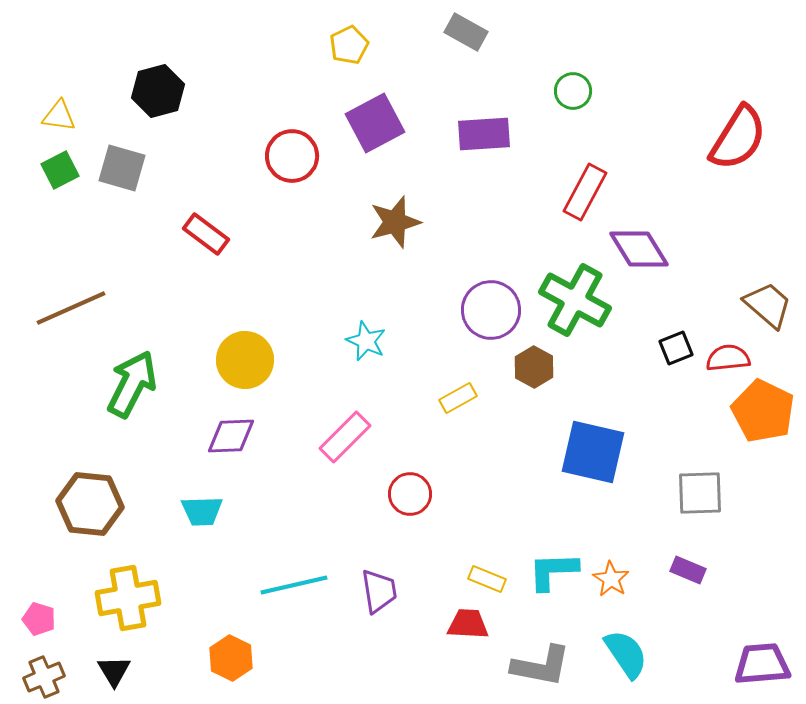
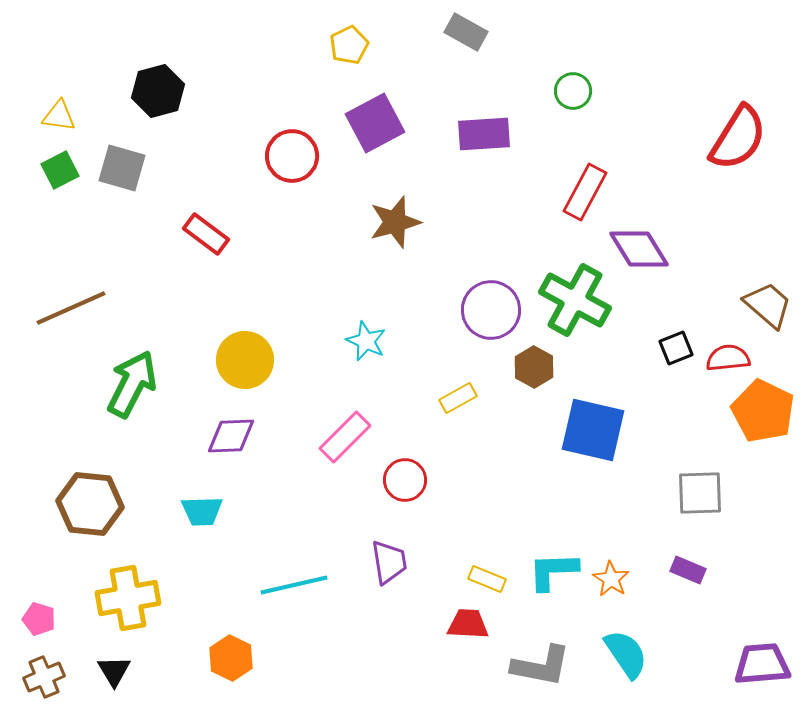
blue square at (593, 452): moved 22 px up
red circle at (410, 494): moved 5 px left, 14 px up
purple trapezoid at (379, 591): moved 10 px right, 29 px up
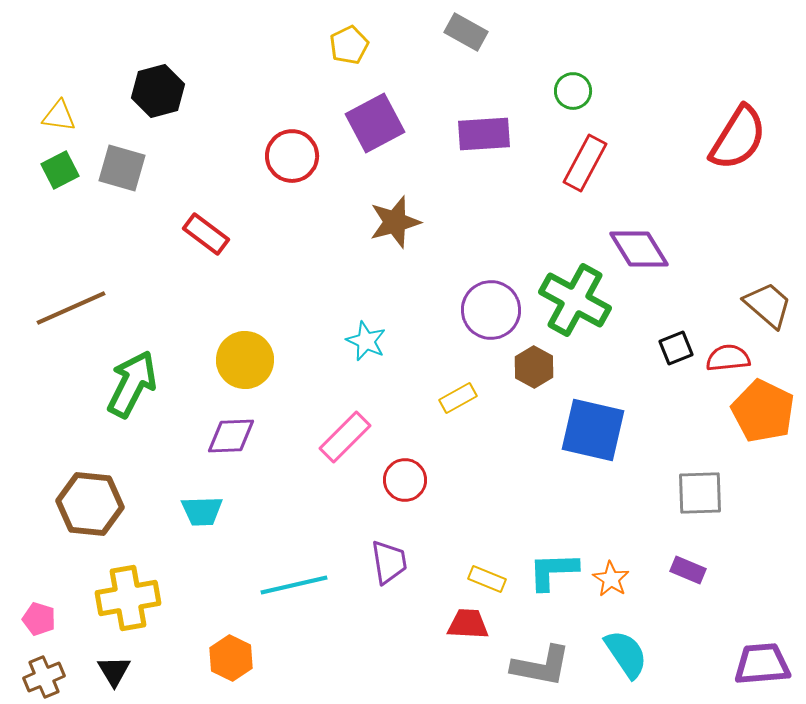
red rectangle at (585, 192): moved 29 px up
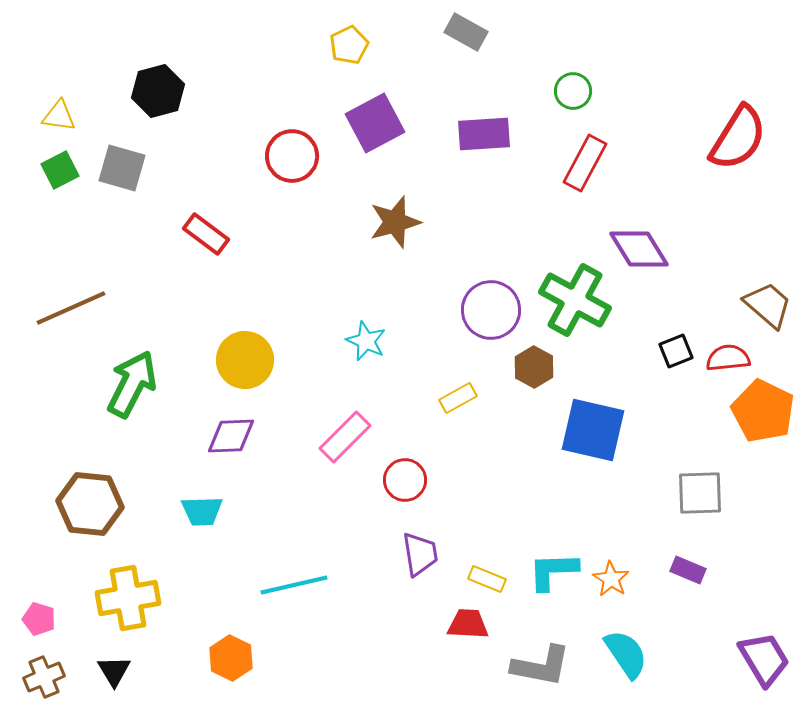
black square at (676, 348): moved 3 px down
purple trapezoid at (389, 562): moved 31 px right, 8 px up
purple trapezoid at (762, 664): moved 2 px right, 5 px up; rotated 64 degrees clockwise
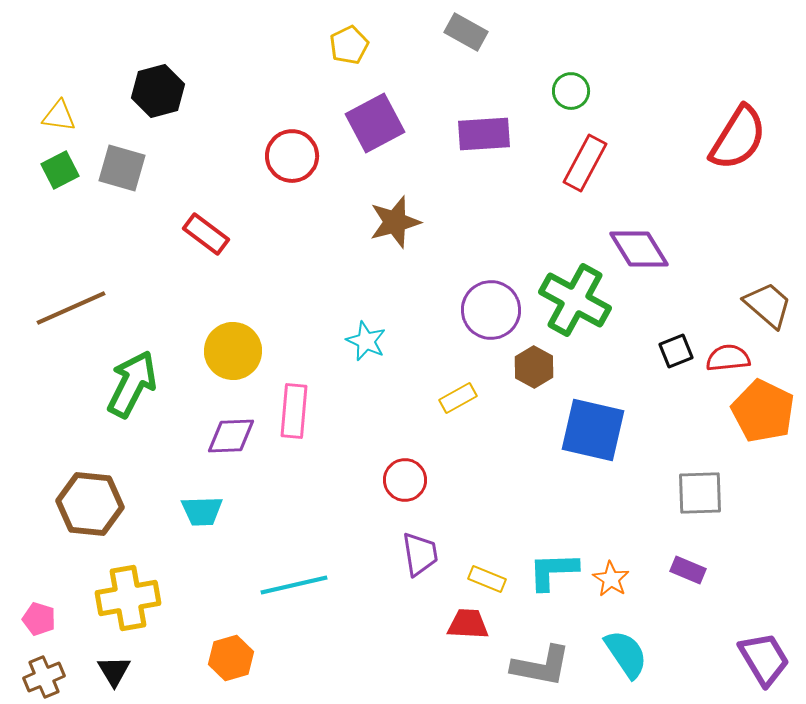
green circle at (573, 91): moved 2 px left
yellow circle at (245, 360): moved 12 px left, 9 px up
pink rectangle at (345, 437): moved 51 px left, 26 px up; rotated 40 degrees counterclockwise
orange hexagon at (231, 658): rotated 18 degrees clockwise
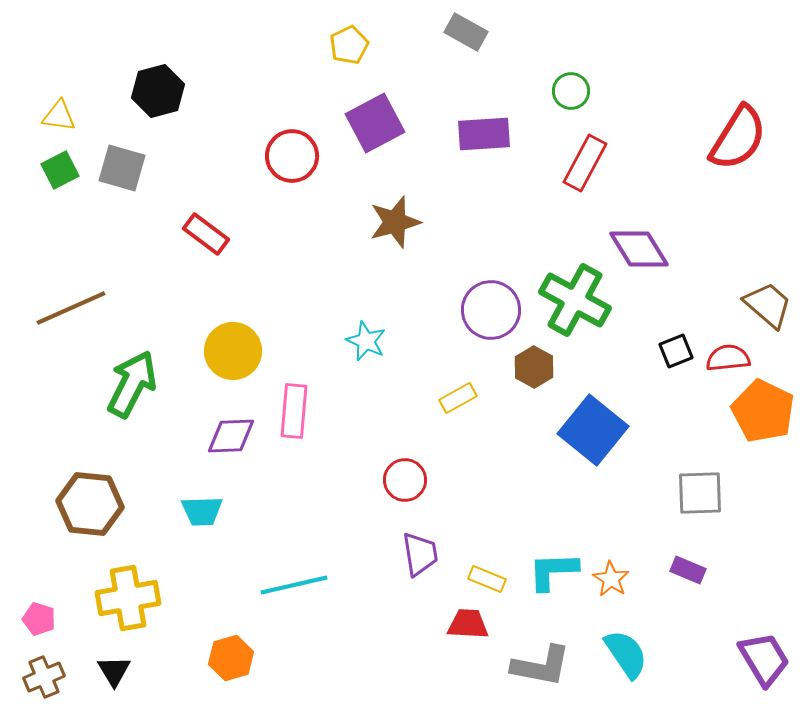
blue square at (593, 430): rotated 26 degrees clockwise
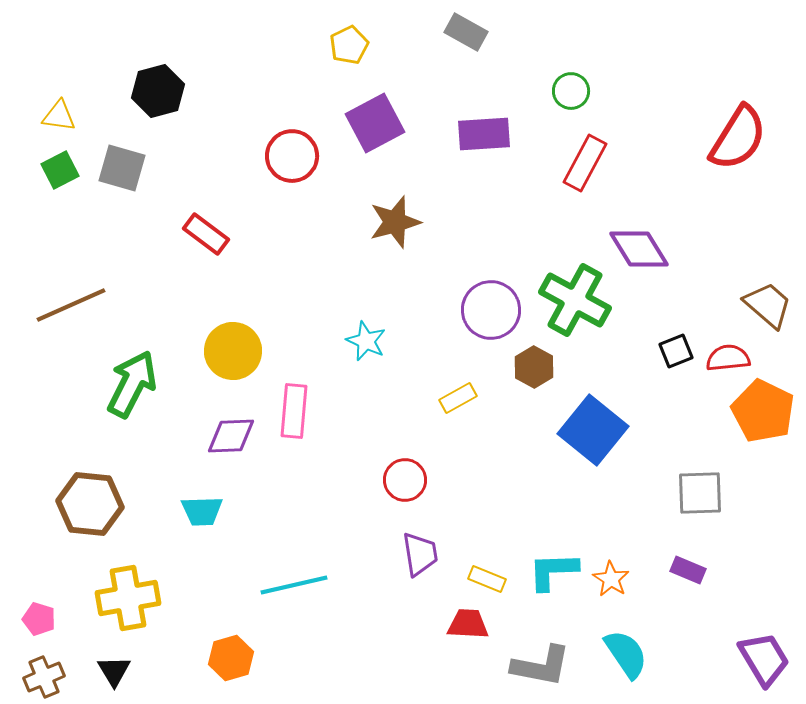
brown line at (71, 308): moved 3 px up
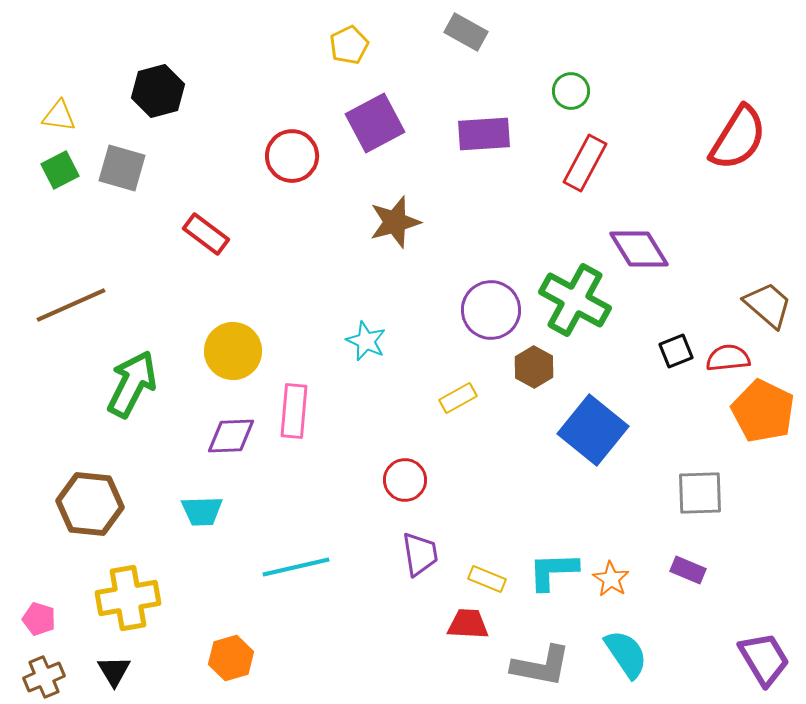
cyan line at (294, 585): moved 2 px right, 18 px up
